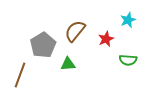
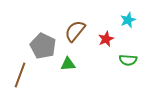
gray pentagon: moved 1 px down; rotated 15 degrees counterclockwise
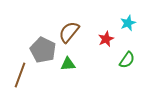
cyan star: moved 3 px down
brown semicircle: moved 6 px left, 1 px down
gray pentagon: moved 4 px down
green semicircle: moved 1 px left; rotated 60 degrees counterclockwise
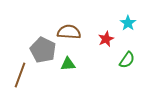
cyan star: rotated 14 degrees counterclockwise
brown semicircle: rotated 55 degrees clockwise
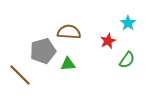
red star: moved 2 px right, 2 px down
gray pentagon: moved 1 px down; rotated 30 degrees clockwise
brown line: rotated 65 degrees counterclockwise
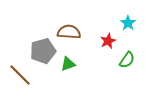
green triangle: rotated 14 degrees counterclockwise
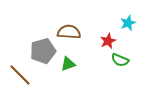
cyan star: rotated 14 degrees clockwise
green semicircle: moved 7 px left; rotated 78 degrees clockwise
